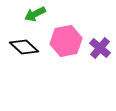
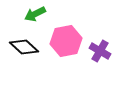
purple cross: moved 3 px down; rotated 10 degrees counterclockwise
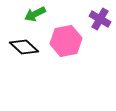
purple cross: moved 32 px up
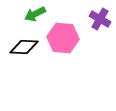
pink hexagon: moved 3 px left, 3 px up; rotated 16 degrees clockwise
black diamond: rotated 40 degrees counterclockwise
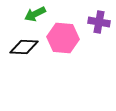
purple cross: moved 1 px left, 3 px down; rotated 20 degrees counterclockwise
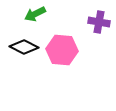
pink hexagon: moved 1 px left, 12 px down
black diamond: rotated 24 degrees clockwise
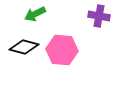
purple cross: moved 6 px up
black diamond: rotated 12 degrees counterclockwise
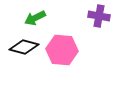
green arrow: moved 4 px down
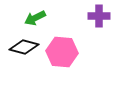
purple cross: rotated 10 degrees counterclockwise
pink hexagon: moved 2 px down
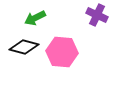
purple cross: moved 2 px left, 1 px up; rotated 25 degrees clockwise
